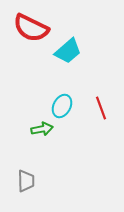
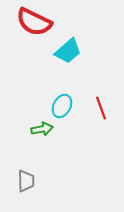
red semicircle: moved 3 px right, 6 px up
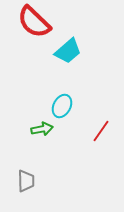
red semicircle: rotated 18 degrees clockwise
red line: moved 23 px down; rotated 55 degrees clockwise
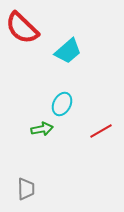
red semicircle: moved 12 px left, 6 px down
cyan ellipse: moved 2 px up
red line: rotated 25 degrees clockwise
gray trapezoid: moved 8 px down
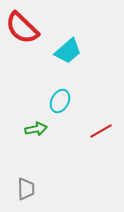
cyan ellipse: moved 2 px left, 3 px up
green arrow: moved 6 px left
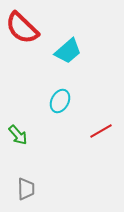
green arrow: moved 18 px left, 6 px down; rotated 60 degrees clockwise
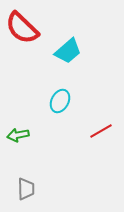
green arrow: rotated 120 degrees clockwise
